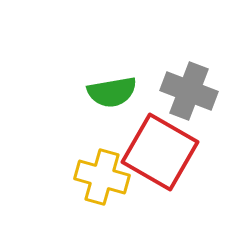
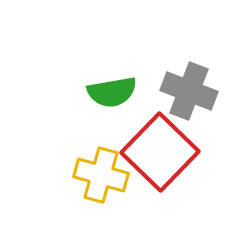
red square: rotated 14 degrees clockwise
yellow cross: moved 1 px left, 2 px up
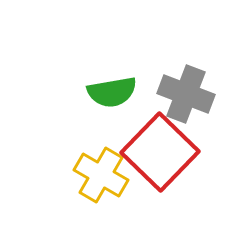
gray cross: moved 3 px left, 3 px down
yellow cross: rotated 14 degrees clockwise
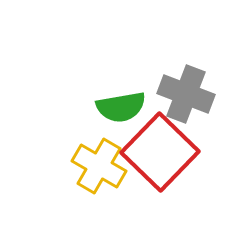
green semicircle: moved 9 px right, 15 px down
yellow cross: moved 2 px left, 9 px up
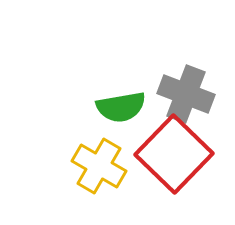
red square: moved 14 px right, 2 px down
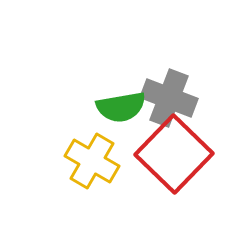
gray cross: moved 17 px left, 4 px down
yellow cross: moved 7 px left, 5 px up
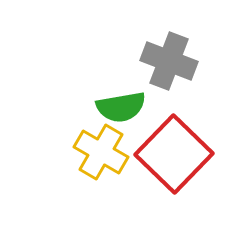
gray cross: moved 37 px up
yellow cross: moved 9 px right, 9 px up
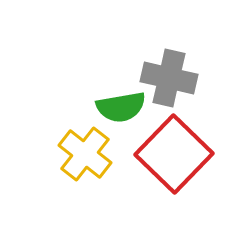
gray cross: moved 17 px down; rotated 8 degrees counterclockwise
yellow cross: moved 16 px left, 2 px down; rotated 8 degrees clockwise
